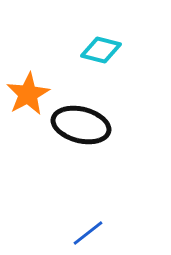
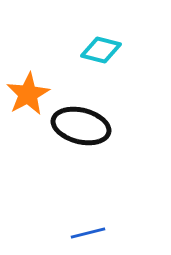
black ellipse: moved 1 px down
blue line: rotated 24 degrees clockwise
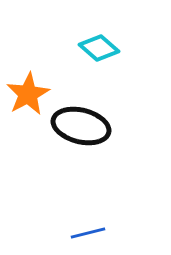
cyan diamond: moved 2 px left, 2 px up; rotated 27 degrees clockwise
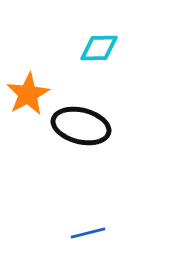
cyan diamond: rotated 42 degrees counterclockwise
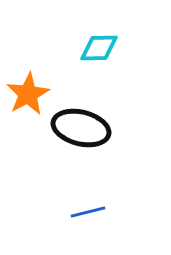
black ellipse: moved 2 px down
blue line: moved 21 px up
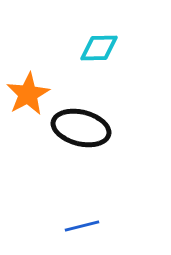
blue line: moved 6 px left, 14 px down
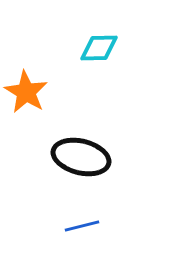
orange star: moved 2 px left, 2 px up; rotated 12 degrees counterclockwise
black ellipse: moved 29 px down
